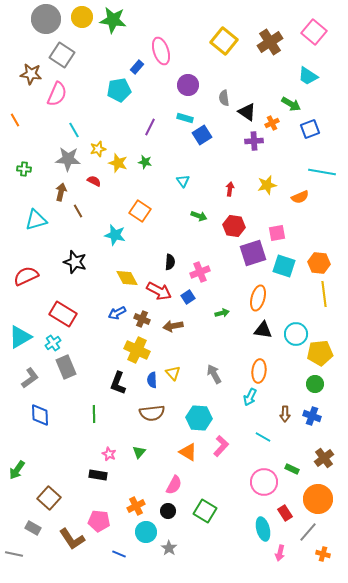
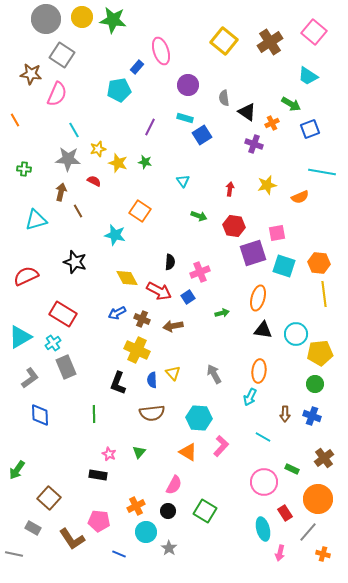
purple cross at (254, 141): moved 3 px down; rotated 24 degrees clockwise
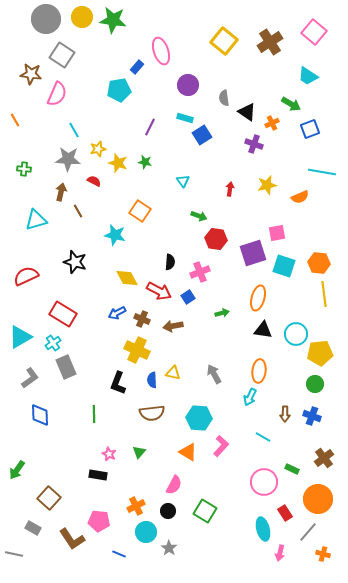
red hexagon at (234, 226): moved 18 px left, 13 px down
yellow triangle at (173, 373): rotated 35 degrees counterclockwise
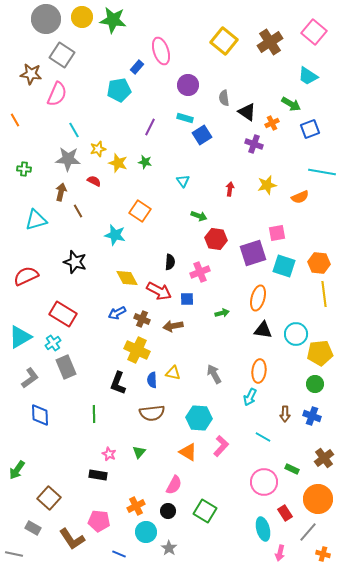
blue square at (188, 297): moved 1 px left, 2 px down; rotated 32 degrees clockwise
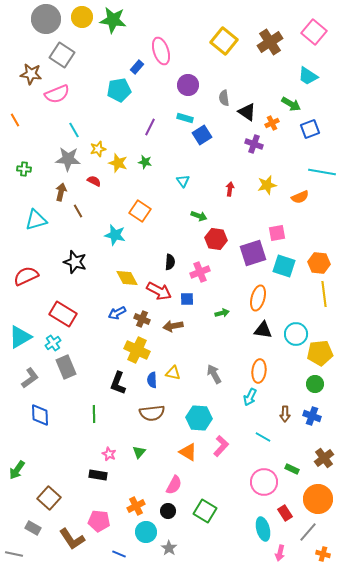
pink semicircle at (57, 94): rotated 45 degrees clockwise
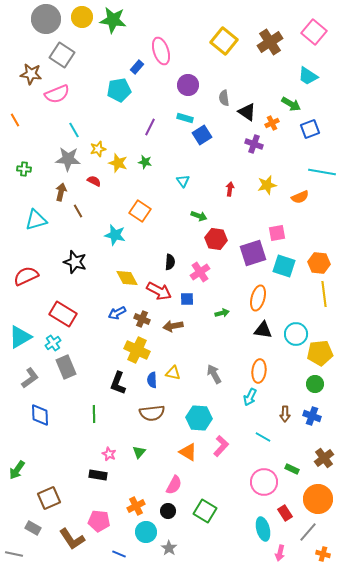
pink cross at (200, 272): rotated 12 degrees counterclockwise
brown square at (49, 498): rotated 25 degrees clockwise
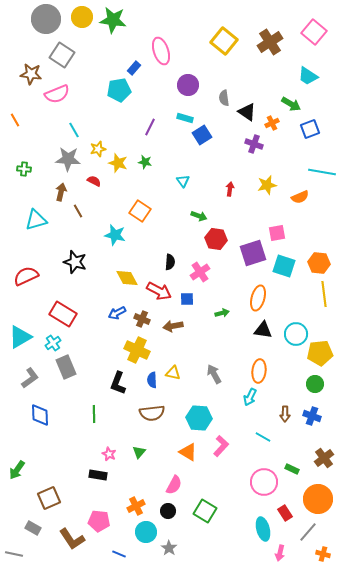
blue rectangle at (137, 67): moved 3 px left, 1 px down
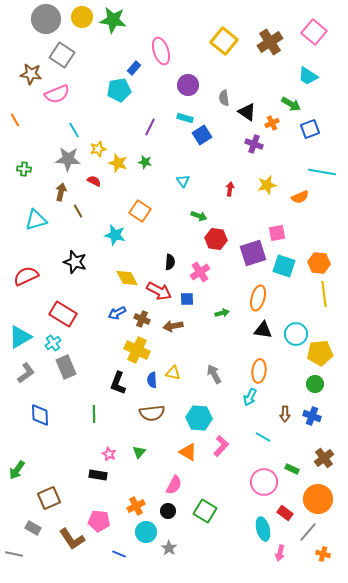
gray L-shape at (30, 378): moved 4 px left, 5 px up
red rectangle at (285, 513): rotated 21 degrees counterclockwise
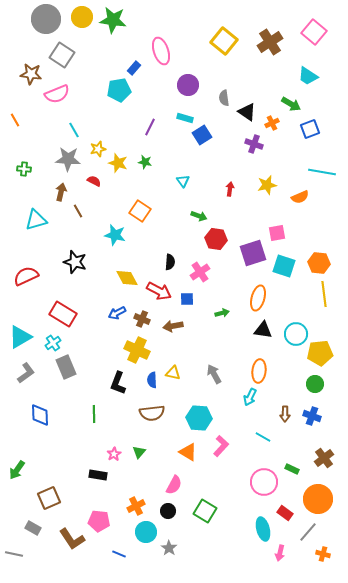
pink star at (109, 454): moved 5 px right; rotated 16 degrees clockwise
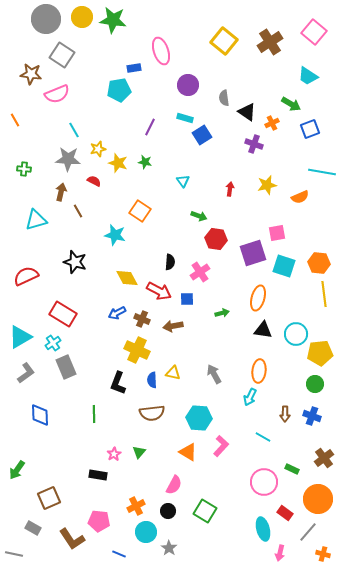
blue rectangle at (134, 68): rotated 40 degrees clockwise
